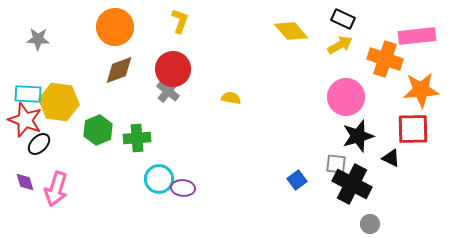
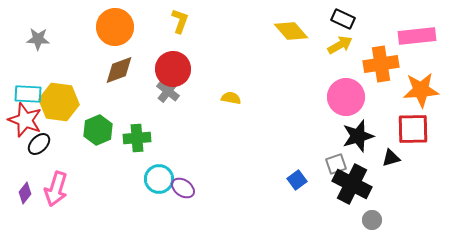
orange cross: moved 4 px left, 5 px down; rotated 28 degrees counterclockwise
black triangle: rotated 42 degrees counterclockwise
gray square: rotated 25 degrees counterclockwise
purple diamond: moved 11 px down; rotated 55 degrees clockwise
purple ellipse: rotated 30 degrees clockwise
gray circle: moved 2 px right, 4 px up
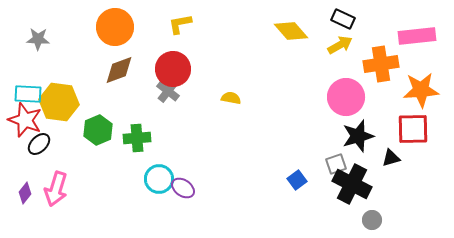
yellow L-shape: moved 3 px down; rotated 120 degrees counterclockwise
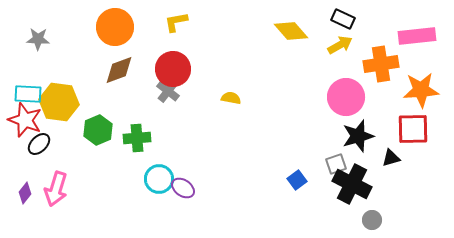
yellow L-shape: moved 4 px left, 2 px up
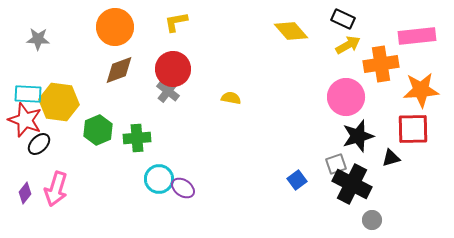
yellow arrow: moved 8 px right
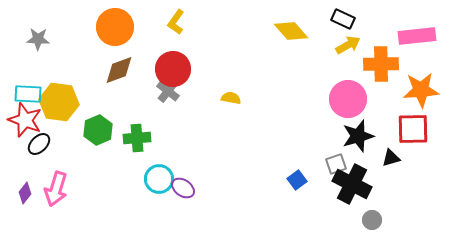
yellow L-shape: rotated 45 degrees counterclockwise
orange cross: rotated 8 degrees clockwise
pink circle: moved 2 px right, 2 px down
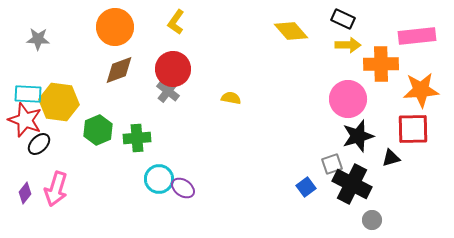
yellow arrow: rotated 30 degrees clockwise
gray square: moved 4 px left
blue square: moved 9 px right, 7 px down
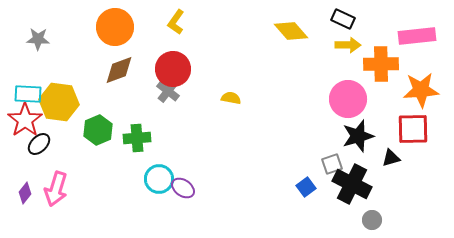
red star: rotated 16 degrees clockwise
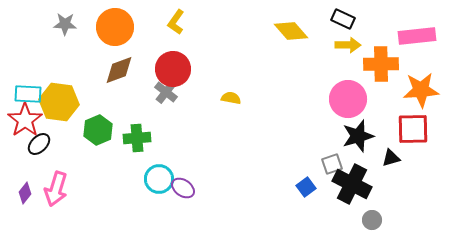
gray star: moved 27 px right, 15 px up
gray cross: moved 2 px left, 1 px down
